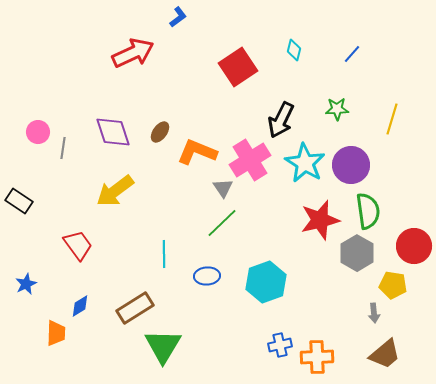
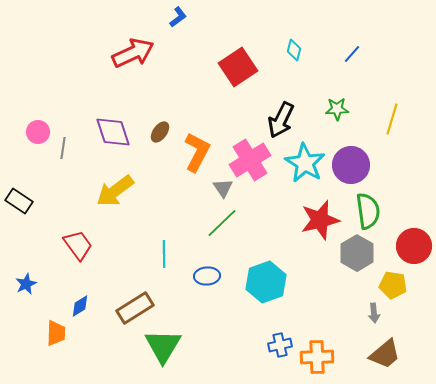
orange L-shape: rotated 96 degrees clockwise
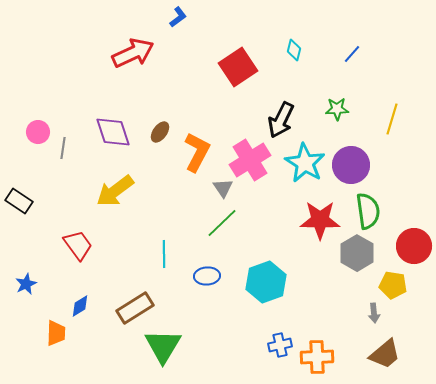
red star: rotated 15 degrees clockwise
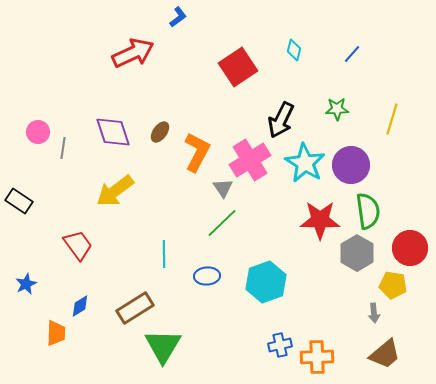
red circle: moved 4 px left, 2 px down
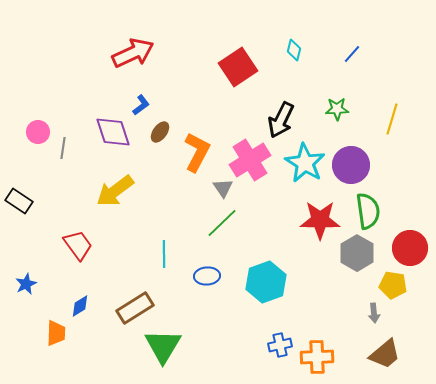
blue L-shape: moved 37 px left, 88 px down
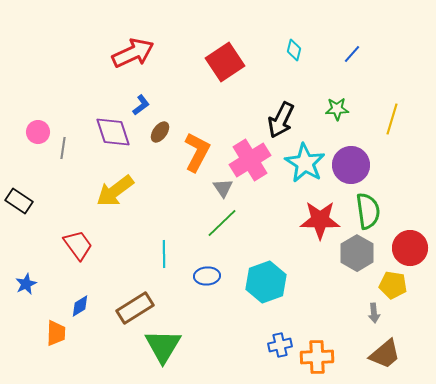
red square: moved 13 px left, 5 px up
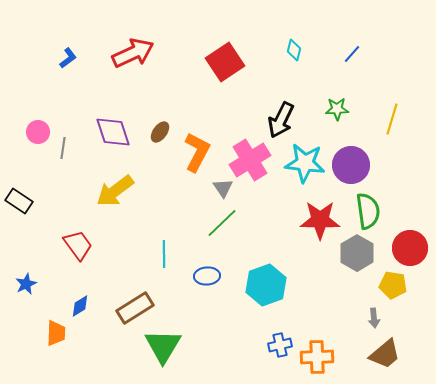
blue L-shape: moved 73 px left, 47 px up
cyan star: rotated 24 degrees counterclockwise
cyan hexagon: moved 3 px down
gray arrow: moved 5 px down
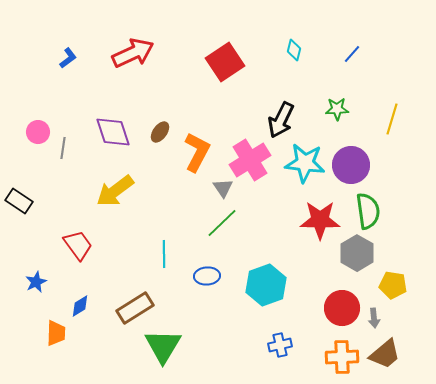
red circle: moved 68 px left, 60 px down
blue star: moved 10 px right, 2 px up
orange cross: moved 25 px right
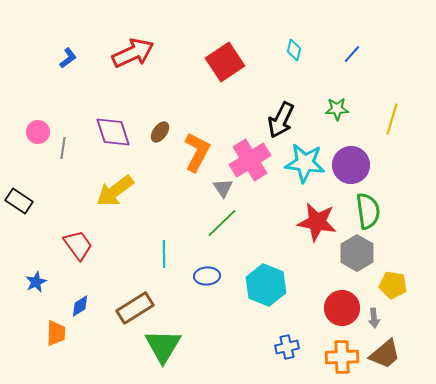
red star: moved 3 px left, 2 px down; rotated 9 degrees clockwise
cyan hexagon: rotated 18 degrees counterclockwise
blue cross: moved 7 px right, 2 px down
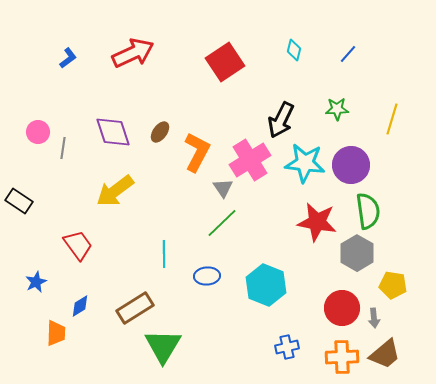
blue line: moved 4 px left
